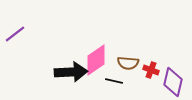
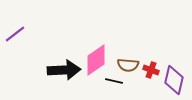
brown semicircle: moved 2 px down
black arrow: moved 7 px left, 2 px up
purple diamond: moved 1 px right, 2 px up
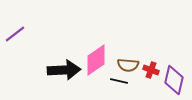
black line: moved 5 px right
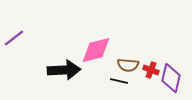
purple line: moved 1 px left, 4 px down
pink diamond: moved 10 px up; rotated 20 degrees clockwise
purple diamond: moved 3 px left, 2 px up
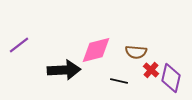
purple line: moved 5 px right, 7 px down
brown semicircle: moved 8 px right, 13 px up
red cross: rotated 21 degrees clockwise
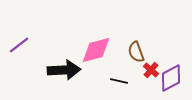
brown semicircle: rotated 65 degrees clockwise
purple diamond: rotated 48 degrees clockwise
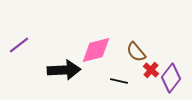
brown semicircle: rotated 20 degrees counterclockwise
purple diamond: rotated 24 degrees counterclockwise
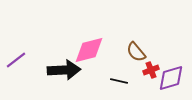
purple line: moved 3 px left, 15 px down
pink diamond: moved 7 px left
red cross: rotated 28 degrees clockwise
purple diamond: rotated 36 degrees clockwise
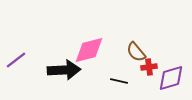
red cross: moved 2 px left, 3 px up; rotated 14 degrees clockwise
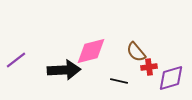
pink diamond: moved 2 px right, 1 px down
